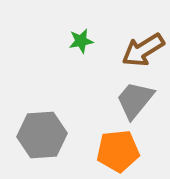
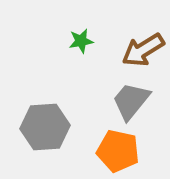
gray trapezoid: moved 4 px left, 1 px down
gray hexagon: moved 3 px right, 8 px up
orange pentagon: rotated 18 degrees clockwise
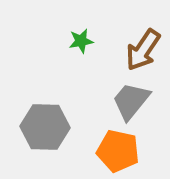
brown arrow: rotated 24 degrees counterclockwise
gray hexagon: rotated 6 degrees clockwise
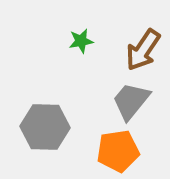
orange pentagon: rotated 21 degrees counterclockwise
